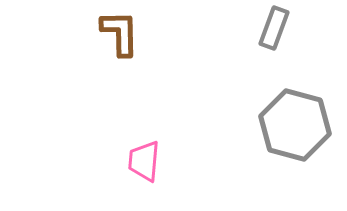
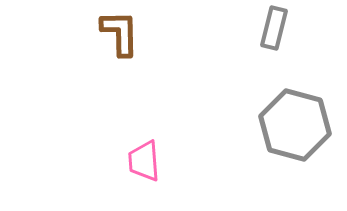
gray rectangle: rotated 6 degrees counterclockwise
pink trapezoid: rotated 9 degrees counterclockwise
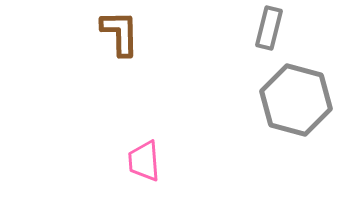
gray rectangle: moved 5 px left
gray hexagon: moved 1 px right, 25 px up
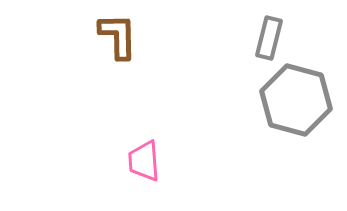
gray rectangle: moved 10 px down
brown L-shape: moved 2 px left, 3 px down
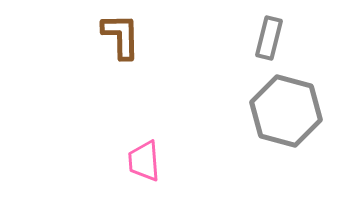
brown L-shape: moved 3 px right
gray hexagon: moved 10 px left, 11 px down
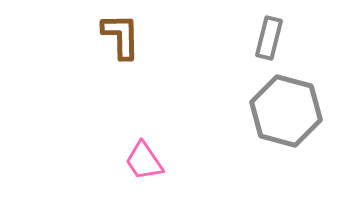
pink trapezoid: rotated 30 degrees counterclockwise
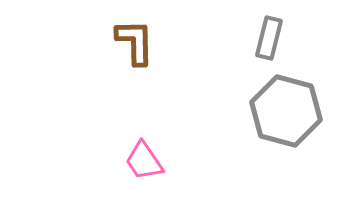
brown L-shape: moved 14 px right, 6 px down
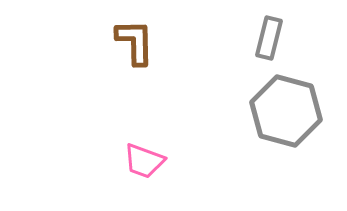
pink trapezoid: rotated 36 degrees counterclockwise
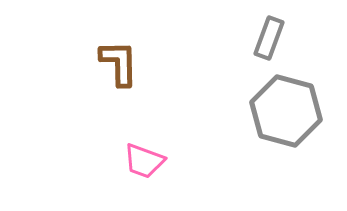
gray rectangle: rotated 6 degrees clockwise
brown L-shape: moved 16 px left, 21 px down
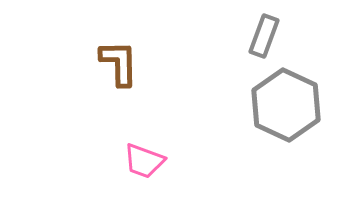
gray rectangle: moved 5 px left, 2 px up
gray hexagon: moved 6 px up; rotated 10 degrees clockwise
